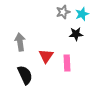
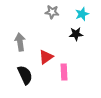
gray star: moved 11 px left; rotated 24 degrees clockwise
red triangle: moved 1 px down; rotated 21 degrees clockwise
pink rectangle: moved 3 px left, 9 px down
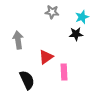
cyan star: moved 3 px down
gray arrow: moved 2 px left, 2 px up
black semicircle: moved 2 px right, 5 px down
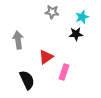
pink rectangle: rotated 21 degrees clockwise
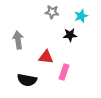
cyan star: moved 1 px left, 1 px up
black star: moved 6 px left, 1 px down
red triangle: rotated 42 degrees clockwise
black semicircle: rotated 126 degrees clockwise
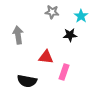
cyan star: rotated 16 degrees counterclockwise
gray arrow: moved 5 px up
black semicircle: moved 1 px down
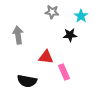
pink rectangle: rotated 42 degrees counterclockwise
